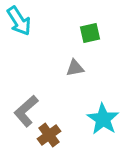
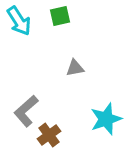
green square: moved 30 px left, 17 px up
cyan star: moved 3 px right; rotated 20 degrees clockwise
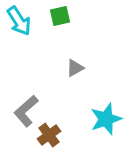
gray triangle: rotated 18 degrees counterclockwise
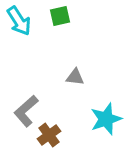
gray triangle: moved 9 px down; rotated 36 degrees clockwise
